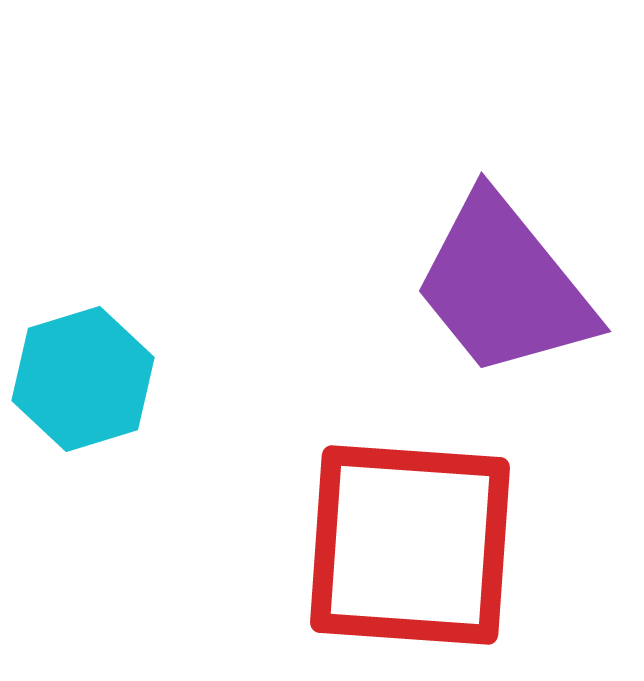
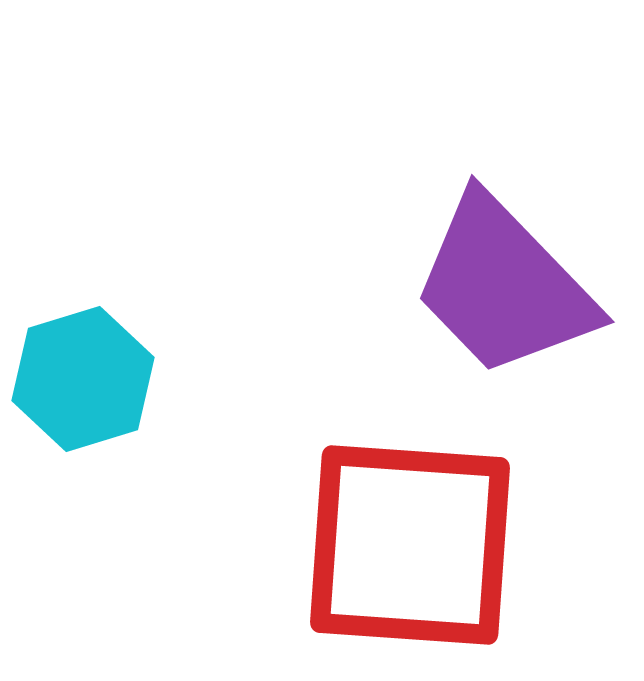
purple trapezoid: rotated 5 degrees counterclockwise
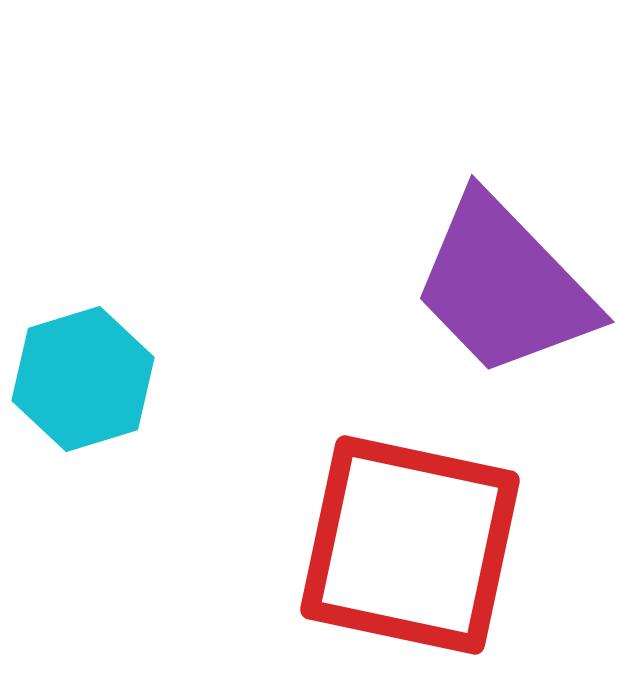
red square: rotated 8 degrees clockwise
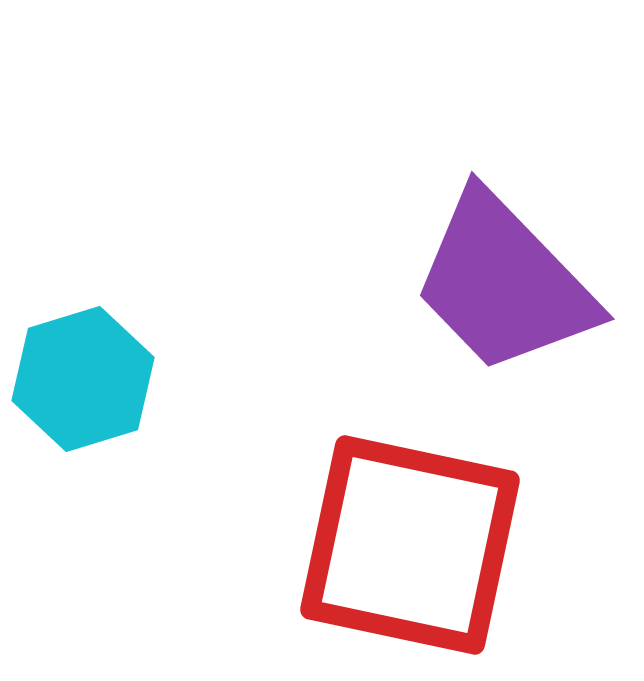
purple trapezoid: moved 3 px up
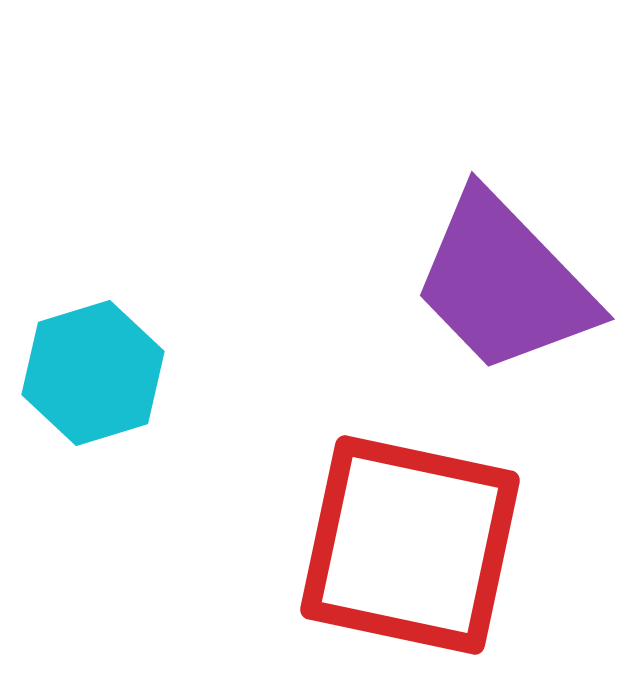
cyan hexagon: moved 10 px right, 6 px up
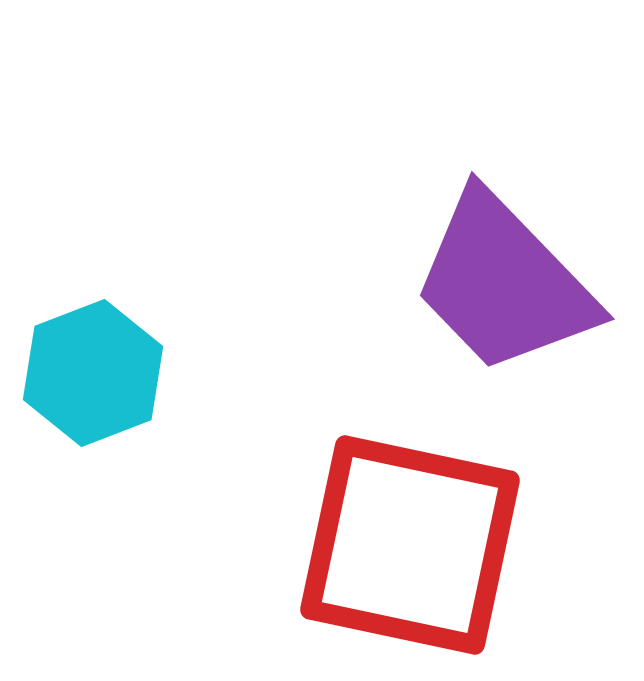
cyan hexagon: rotated 4 degrees counterclockwise
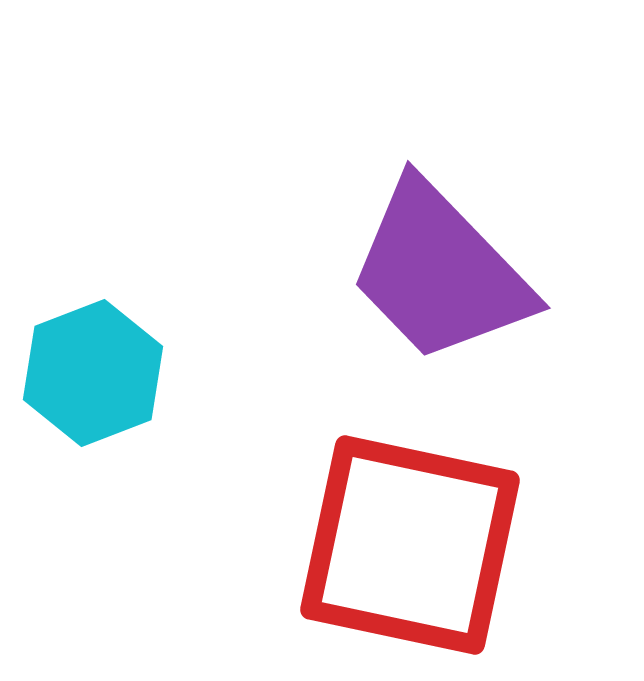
purple trapezoid: moved 64 px left, 11 px up
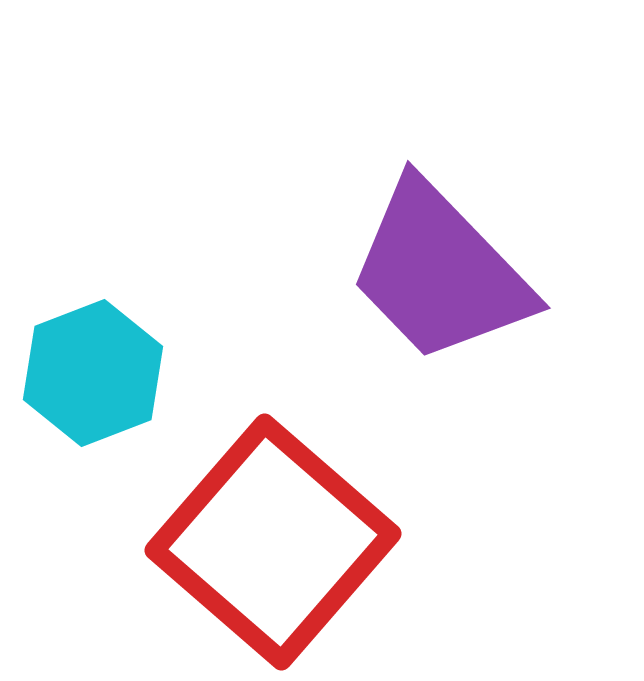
red square: moved 137 px left, 3 px up; rotated 29 degrees clockwise
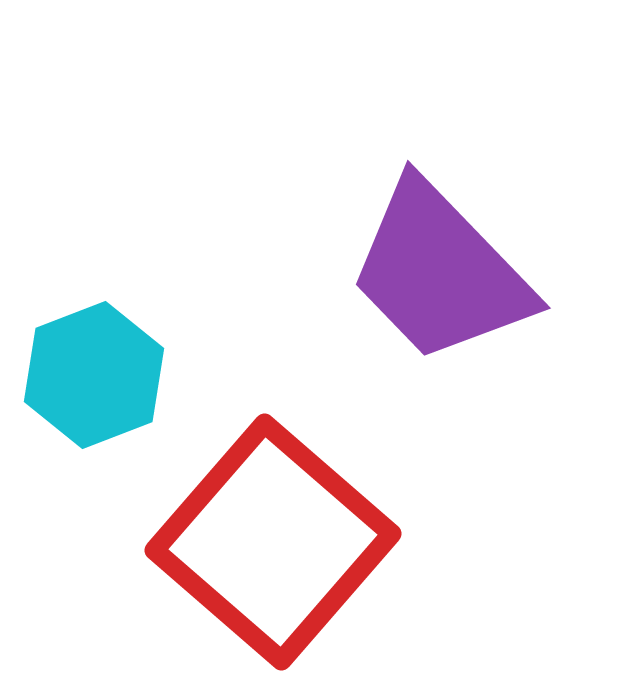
cyan hexagon: moved 1 px right, 2 px down
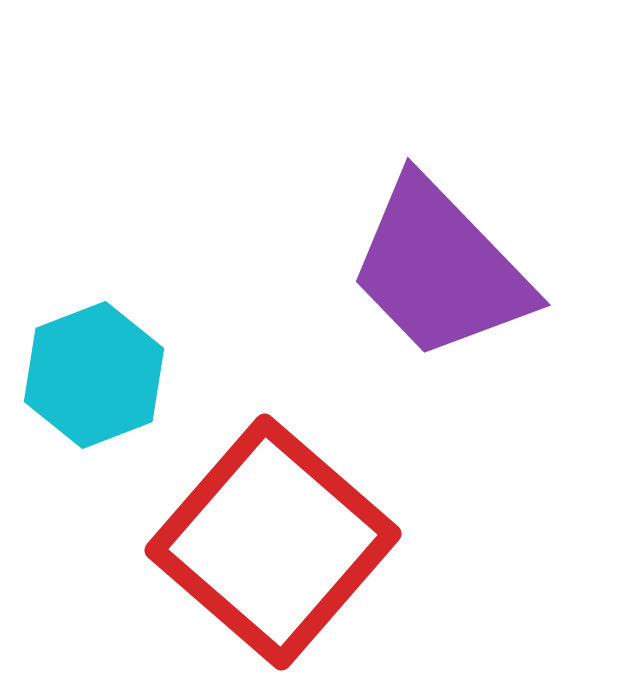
purple trapezoid: moved 3 px up
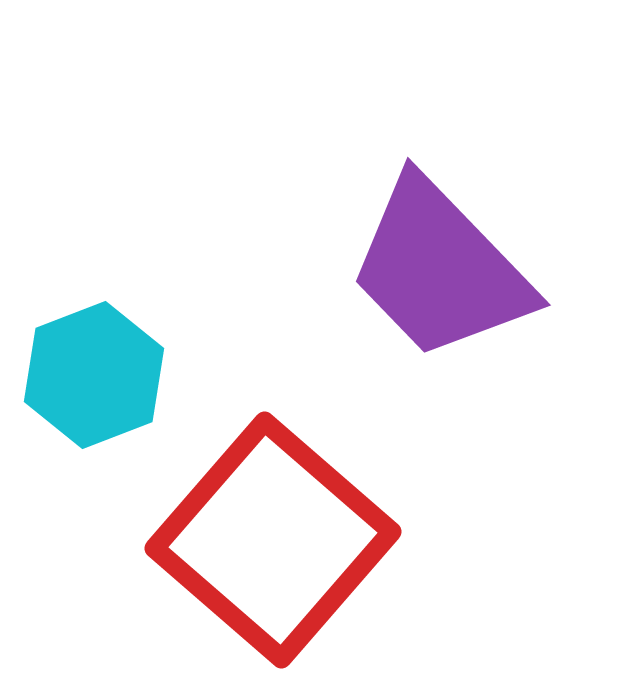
red square: moved 2 px up
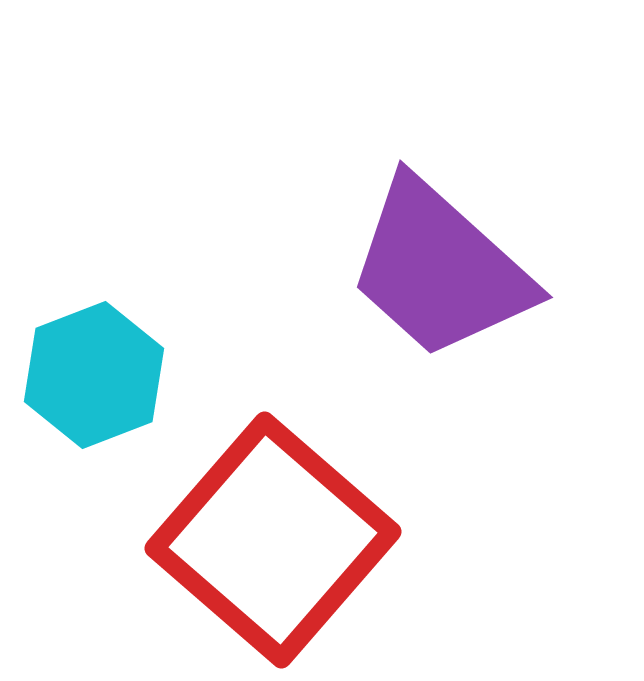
purple trapezoid: rotated 4 degrees counterclockwise
